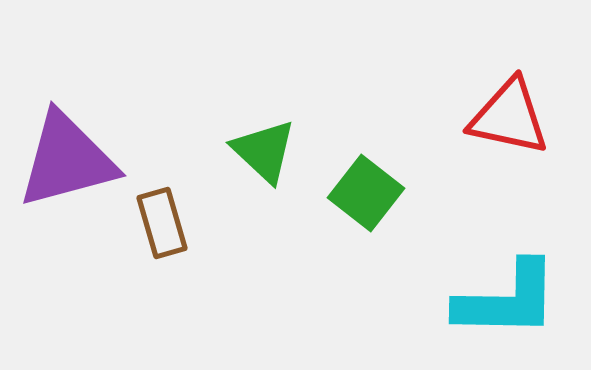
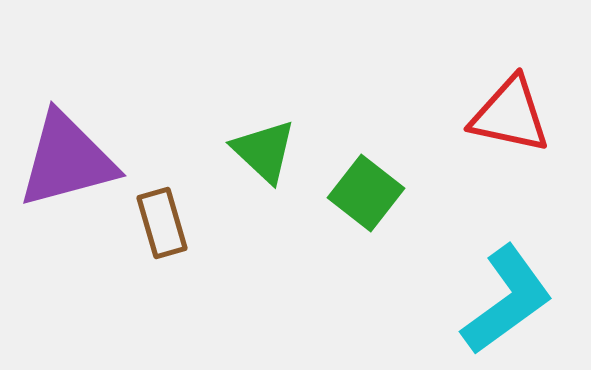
red triangle: moved 1 px right, 2 px up
cyan L-shape: rotated 37 degrees counterclockwise
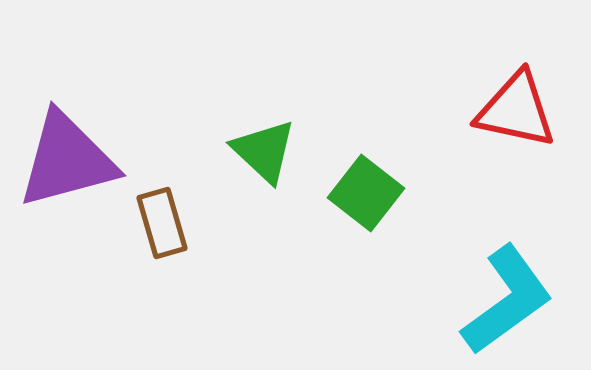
red triangle: moved 6 px right, 5 px up
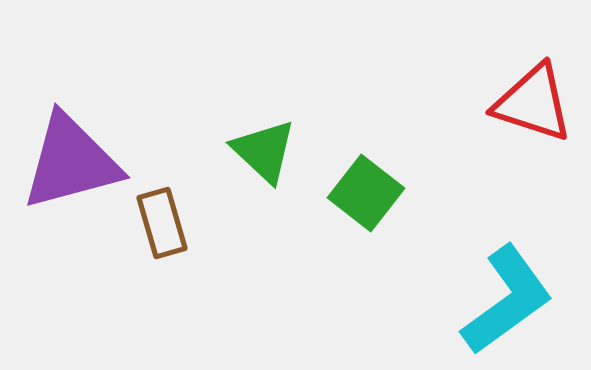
red triangle: moved 17 px right, 7 px up; rotated 6 degrees clockwise
purple triangle: moved 4 px right, 2 px down
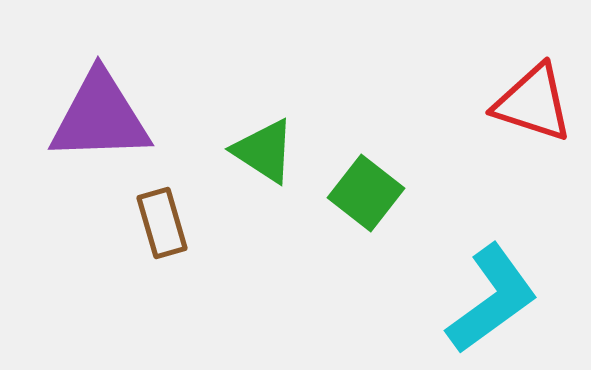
green triangle: rotated 10 degrees counterclockwise
purple triangle: moved 29 px right, 45 px up; rotated 13 degrees clockwise
cyan L-shape: moved 15 px left, 1 px up
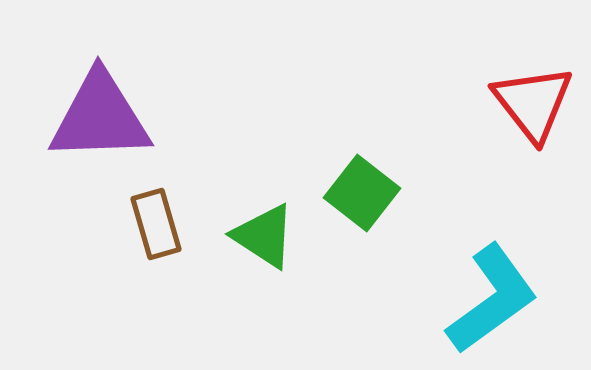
red triangle: rotated 34 degrees clockwise
green triangle: moved 85 px down
green square: moved 4 px left
brown rectangle: moved 6 px left, 1 px down
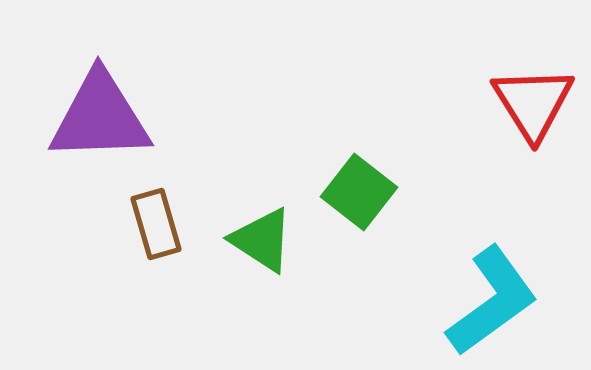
red triangle: rotated 6 degrees clockwise
green square: moved 3 px left, 1 px up
green triangle: moved 2 px left, 4 px down
cyan L-shape: moved 2 px down
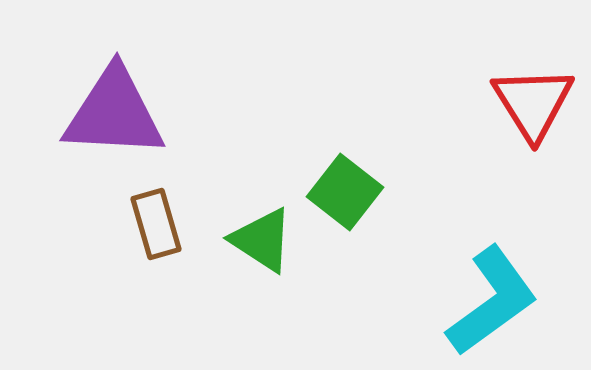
purple triangle: moved 14 px right, 4 px up; rotated 5 degrees clockwise
green square: moved 14 px left
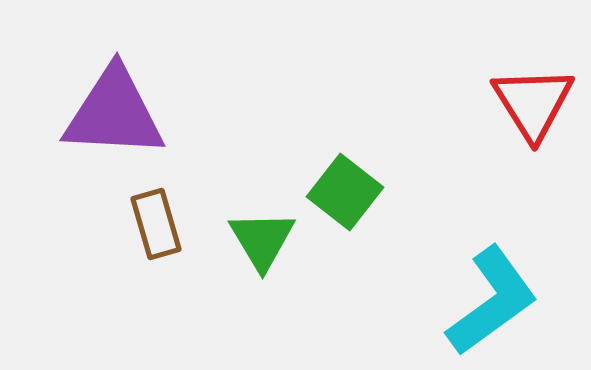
green triangle: rotated 26 degrees clockwise
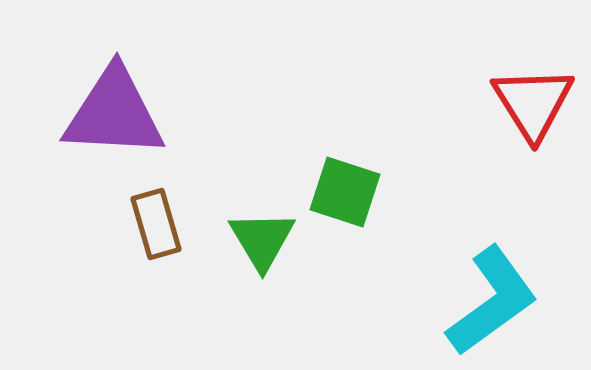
green square: rotated 20 degrees counterclockwise
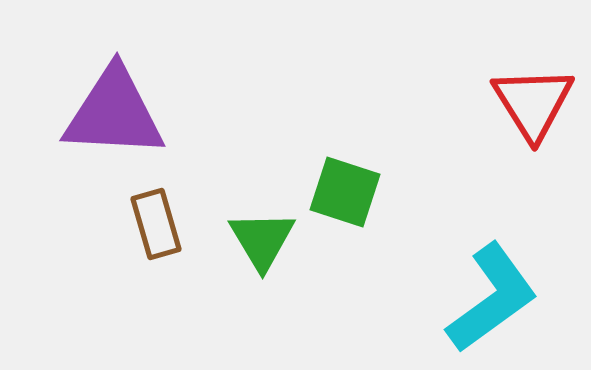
cyan L-shape: moved 3 px up
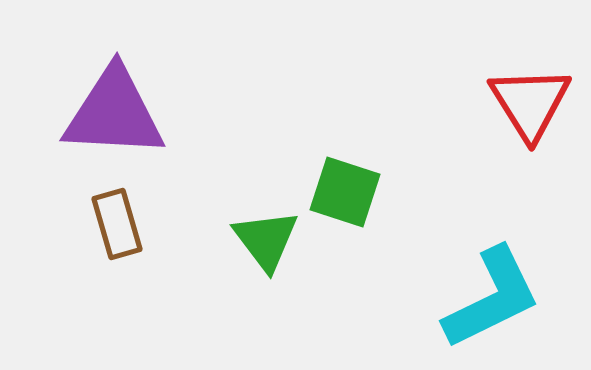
red triangle: moved 3 px left
brown rectangle: moved 39 px left
green triangle: moved 4 px right; rotated 6 degrees counterclockwise
cyan L-shape: rotated 10 degrees clockwise
